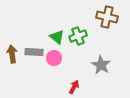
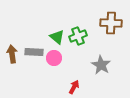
brown cross: moved 4 px right, 6 px down; rotated 10 degrees counterclockwise
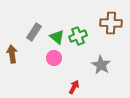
gray rectangle: moved 20 px up; rotated 60 degrees counterclockwise
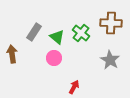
green cross: moved 3 px right, 3 px up; rotated 30 degrees counterclockwise
gray star: moved 9 px right, 5 px up
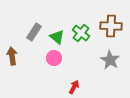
brown cross: moved 3 px down
brown arrow: moved 2 px down
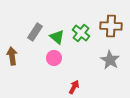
gray rectangle: moved 1 px right
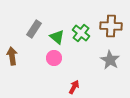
gray rectangle: moved 1 px left, 3 px up
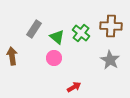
red arrow: rotated 32 degrees clockwise
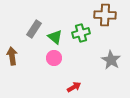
brown cross: moved 6 px left, 11 px up
green cross: rotated 36 degrees clockwise
green triangle: moved 2 px left
gray star: moved 1 px right
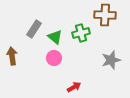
gray star: rotated 24 degrees clockwise
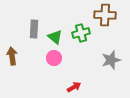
gray rectangle: rotated 30 degrees counterclockwise
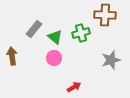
gray rectangle: rotated 36 degrees clockwise
